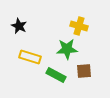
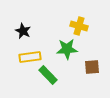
black star: moved 4 px right, 5 px down
yellow rectangle: rotated 25 degrees counterclockwise
brown square: moved 8 px right, 4 px up
green rectangle: moved 8 px left; rotated 18 degrees clockwise
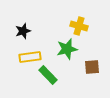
black star: rotated 28 degrees clockwise
green star: rotated 10 degrees counterclockwise
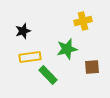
yellow cross: moved 4 px right, 5 px up; rotated 30 degrees counterclockwise
